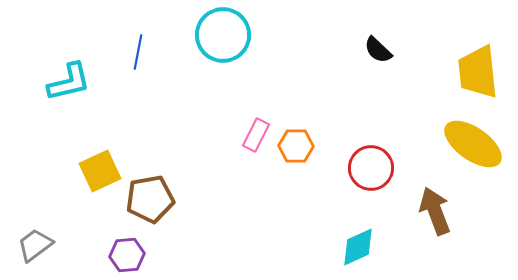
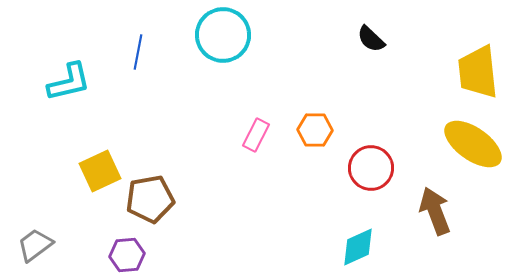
black semicircle: moved 7 px left, 11 px up
orange hexagon: moved 19 px right, 16 px up
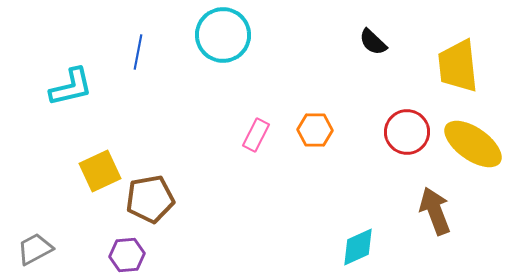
black semicircle: moved 2 px right, 3 px down
yellow trapezoid: moved 20 px left, 6 px up
cyan L-shape: moved 2 px right, 5 px down
red circle: moved 36 px right, 36 px up
gray trapezoid: moved 4 px down; rotated 9 degrees clockwise
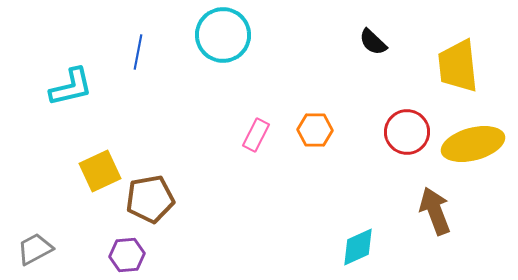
yellow ellipse: rotated 50 degrees counterclockwise
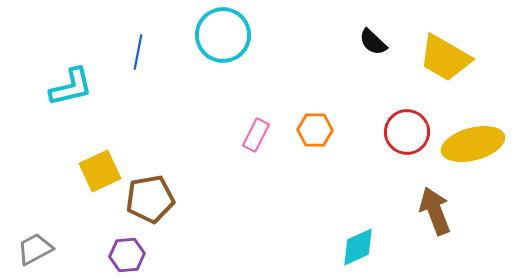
yellow trapezoid: moved 13 px left, 8 px up; rotated 54 degrees counterclockwise
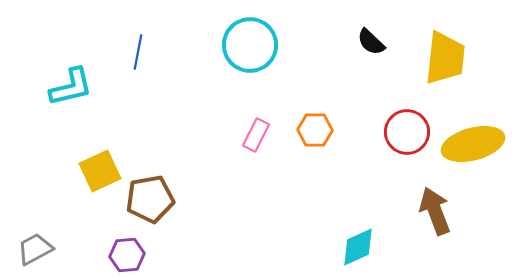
cyan circle: moved 27 px right, 10 px down
black semicircle: moved 2 px left
yellow trapezoid: rotated 114 degrees counterclockwise
